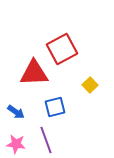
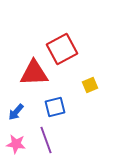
yellow square: rotated 21 degrees clockwise
blue arrow: rotated 96 degrees clockwise
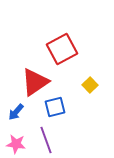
red triangle: moved 1 px right, 9 px down; rotated 32 degrees counterclockwise
yellow square: rotated 21 degrees counterclockwise
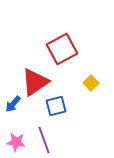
yellow square: moved 1 px right, 2 px up
blue square: moved 1 px right, 1 px up
blue arrow: moved 3 px left, 8 px up
purple line: moved 2 px left
pink star: moved 2 px up
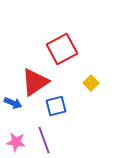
blue arrow: moved 1 px up; rotated 108 degrees counterclockwise
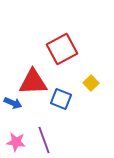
red triangle: moved 2 px left; rotated 32 degrees clockwise
blue square: moved 5 px right, 7 px up; rotated 35 degrees clockwise
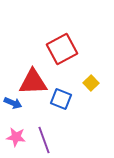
pink star: moved 5 px up
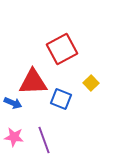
pink star: moved 2 px left
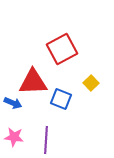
purple line: moved 2 px right; rotated 24 degrees clockwise
